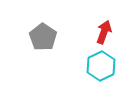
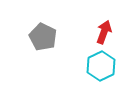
gray pentagon: rotated 8 degrees counterclockwise
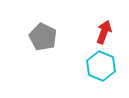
cyan hexagon: rotated 12 degrees counterclockwise
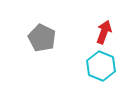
gray pentagon: moved 1 px left, 1 px down
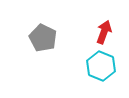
gray pentagon: moved 1 px right
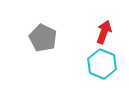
cyan hexagon: moved 1 px right, 2 px up
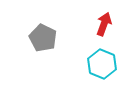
red arrow: moved 8 px up
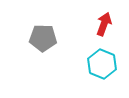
gray pentagon: rotated 24 degrees counterclockwise
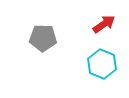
red arrow: rotated 35 degrees clockwise
